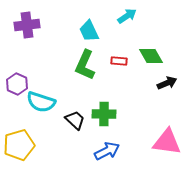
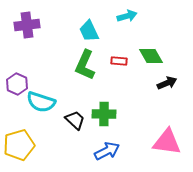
cyan arrow: rotated 18 degrees clockwise
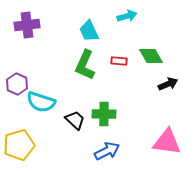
black arrow: moved 1 px right, 1 px down
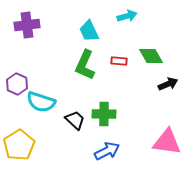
yellow pentagon: rotated 16 degrees counterclockwise
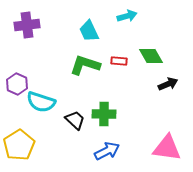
green L-shape: rotated 84 degrees clockwise
pink triangle: moved 6 px down
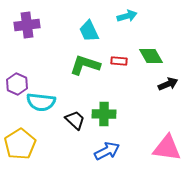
cyan semicircle: rotated 12 degrees counterclockwise
yellow pentagon: moved 1 px right, 1 px up
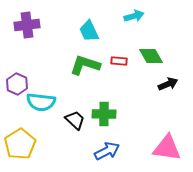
cyan arrow: moved 7 px right
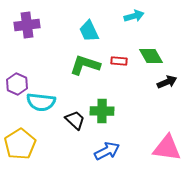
black arrow: moved 1 px left, 2 px up
green cross: moved 2 px left, 3 px up
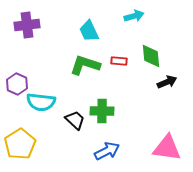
green diamond: rotated 25 degrees clockwise
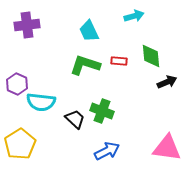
green cross: rotated 20 degrees clockwise
black trapezoid: moved 1 px up
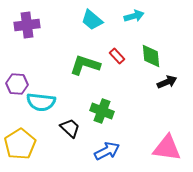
cyan trapezoid: moved 3 px right, 11 px up; rotated 25 degrees counterclockwise
red rectangle: moved 2 px left, 5 px up; rotated 42 degrees clockwise
purple hexagon: rotated 20 degrees counterclockwise
black trapezoid: moved 5 px left, 9 px down
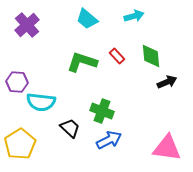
cyan trapezoid: moved 5 px left, 1 px up
purple cross: rotated 35 degrees counterclockwise
green L-shape: moved 3 px left, 3 px up
purple hexagon: moved 2 px up
blue arrow: moved 2 px right, 11 px up
